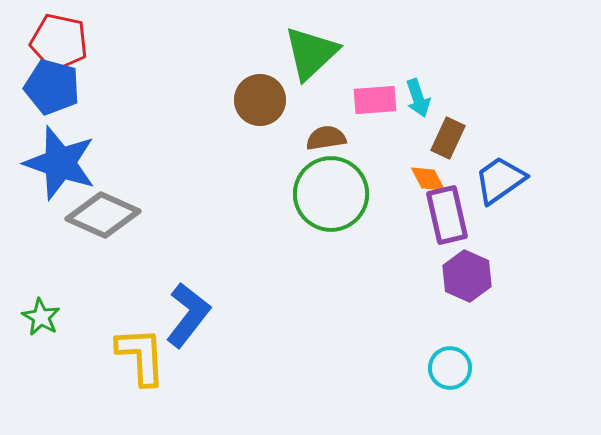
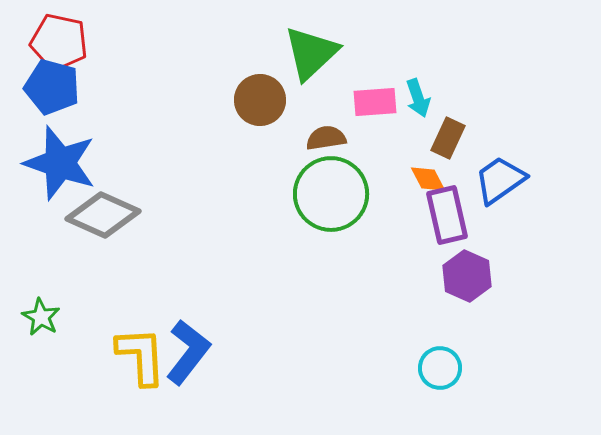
pink rectangle: moved 2 px down
blue L-shape: moved 37 px down
cyan circle: moved 10 px left
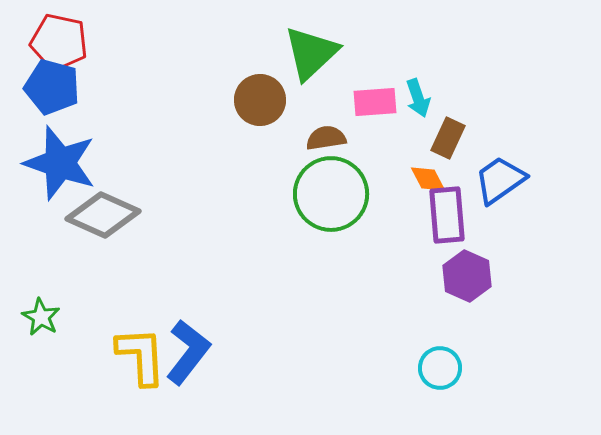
purple rectangle: rotated 8 degrees clockwise
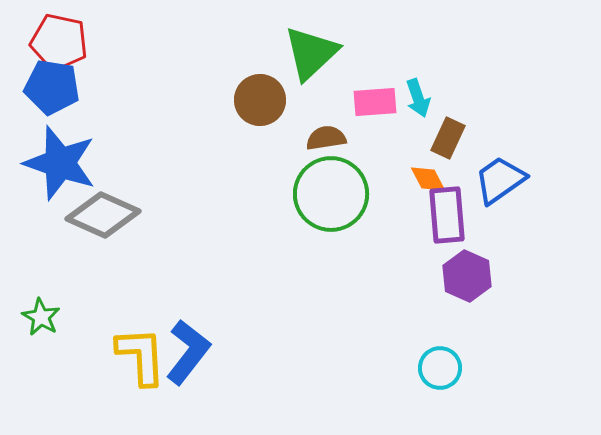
blue pentagon: rotated 6 degrees counterclockwise
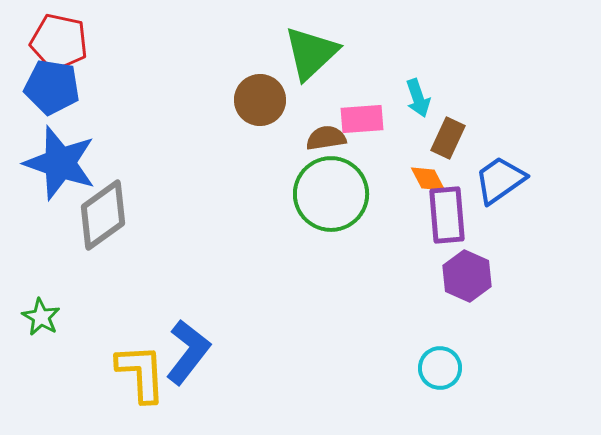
pink rectangle: moved 13 px left, 17 px down
gray diamond: rotated 60 degrees counterclockwise
yellow L-shape: moved 17 px down
